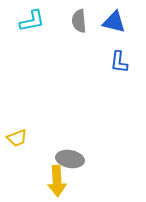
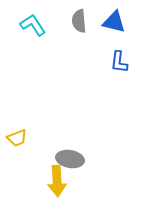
cyan L-shape: moved 1 px right, 4 px down; rotated 112 degrees counterclockwise
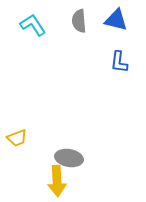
blue triangle: moved 2 px right, 2 px up
gray ellipse: moved 1 px left, 1 px up
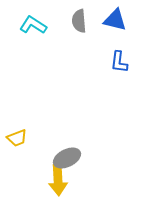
blue triangle: moved 1 px left
cyan L-shape: rotated 24 degrees counterclockwise
gray ellipse: moved 2 px left; rotated 36 degrees counterclockwise
yellow arrow: moved 1 px right, 1 px up
